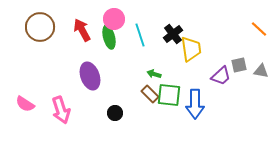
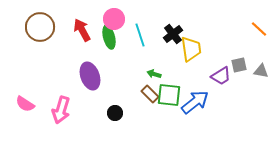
purple trapezoid: rotated 10 degrees clockwise
blue arrow: moved 2 px up; rotated 128 degrees counterclockwise
pink arrow: rotated 36 degrees clockwise
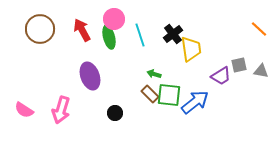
brown circle: moved 2 px down
pink semicircle: moved 1 px left, 6 px down
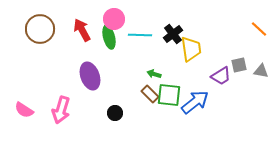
cyan line: rotated 70 degrees counterclockwise
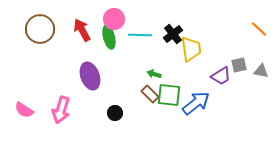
blue arrow: moved 1 px right, 1 px down
